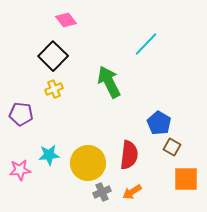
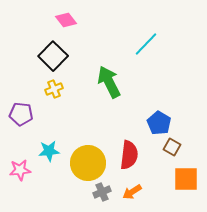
cyan star: moved 4 px up
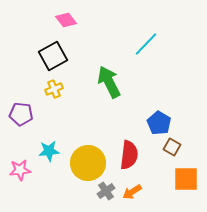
black square: rotated 16 degrees clockwise
gray cross: moved 4 px right, 1 px up; rotated 12 degrees counterclockwise
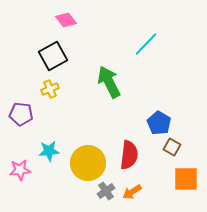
yellow cross: moved 4 px left
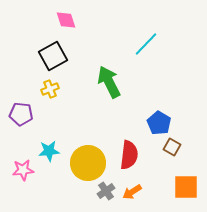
pink diamond: rotated 20 degrees clockwise
pink star: moved 3 px right
orange square: moved 8 px down
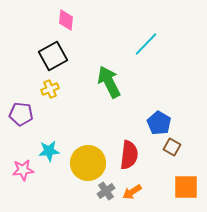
pink diamond: rotated 25 degrees clockwise
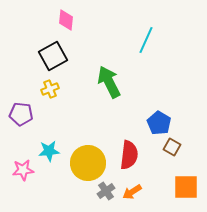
cyan line: moved 4 px up; rotated 20 degrees counterclockwise
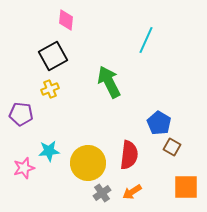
pink star: moved 1 px right, 2 px up; rotated 10 degrees counterclockwise
gray cross: moved 4 px left, 2 px down
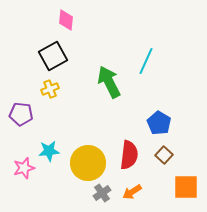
cyan line: moved 21 px down
brown square: moved 8 px left, 8 px down; rotated 12 degrees clockwise
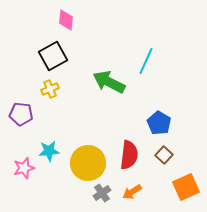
green arrow: rotated 36 degrees counterclockwise
orange square: rotated 24 degrees counterclockwise
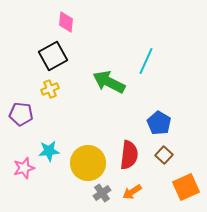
pink diamond: moved 2 px down
